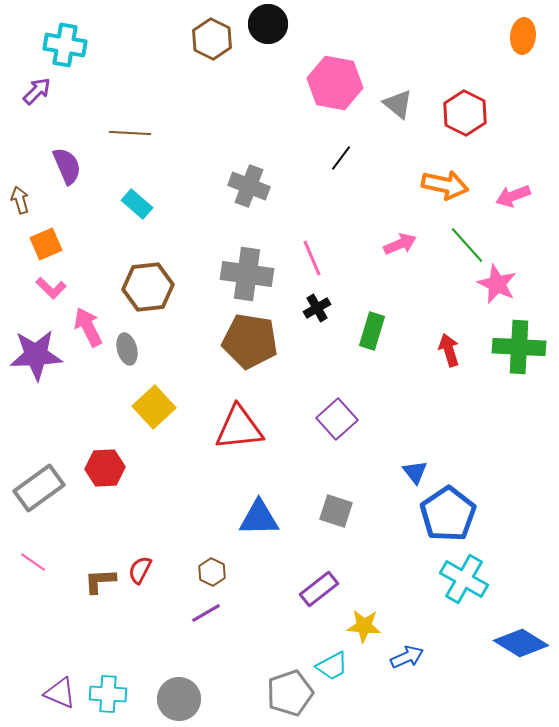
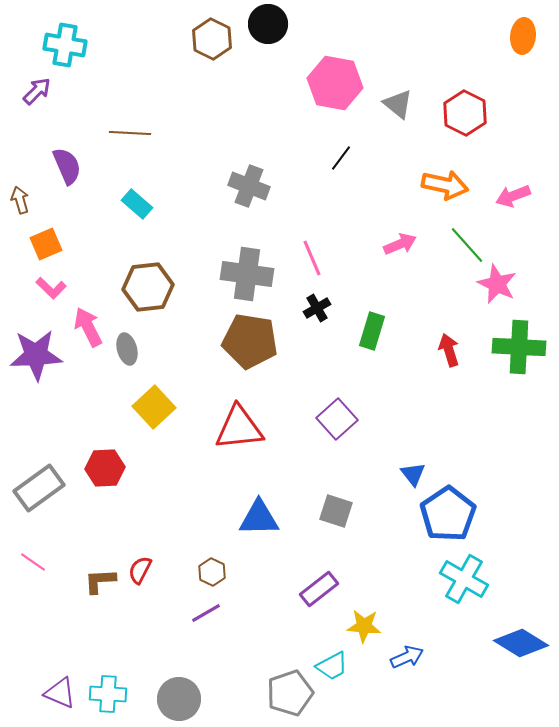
blue triangle at (415, 472): moved 2 px left, 2 px down
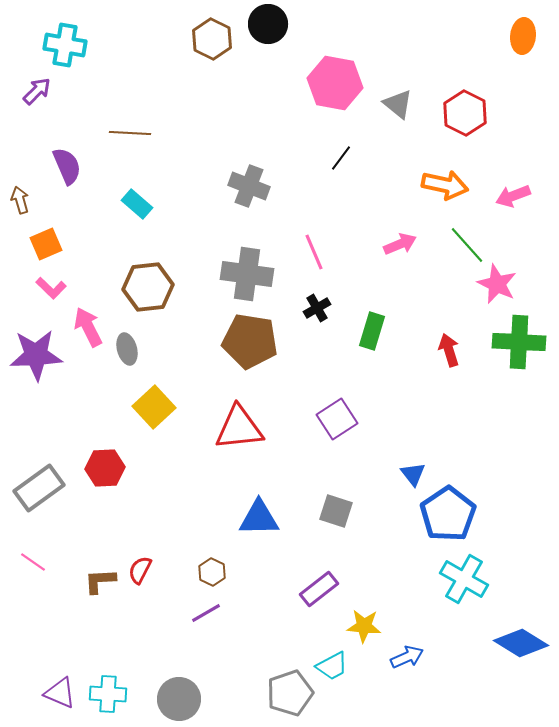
pink line at (312, 258): moved 2 px right, 6 px up
green cross at (519, 347): moved 5 px up
purple square at (337, 419): rotated 9 degrees clockwise
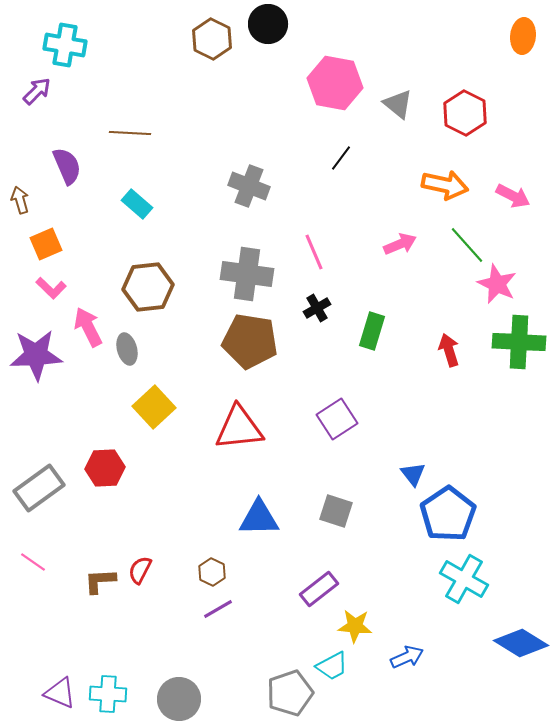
pink arrow at (513, 196): rotated 132 degrees counterclockwise
purple line at (206, 613): moved 12 px right, 4 px up
yellow star at (364, 626): moved 9 px left
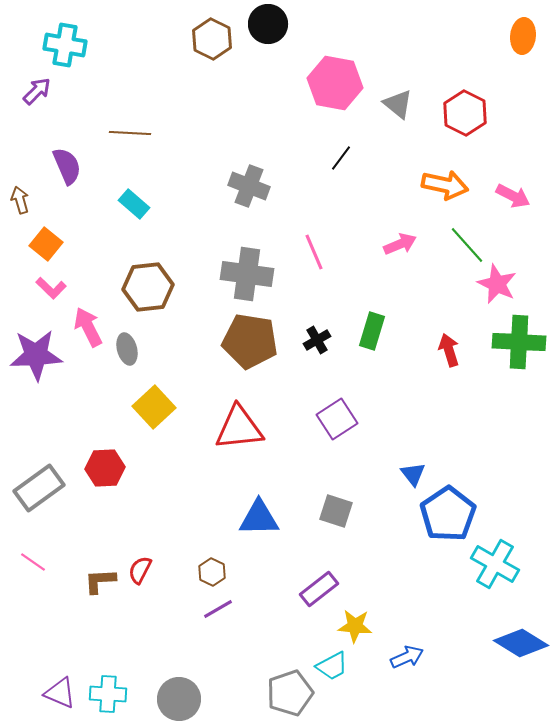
cyan rectangle at (137, 204): moved 3 px left
orange square at (46, 244): rotated 28 degrees counterclockwise
black cross at (317, 308): moved 32 px down
cyan cross at (464, 579): moved 31 px right, 15 px up
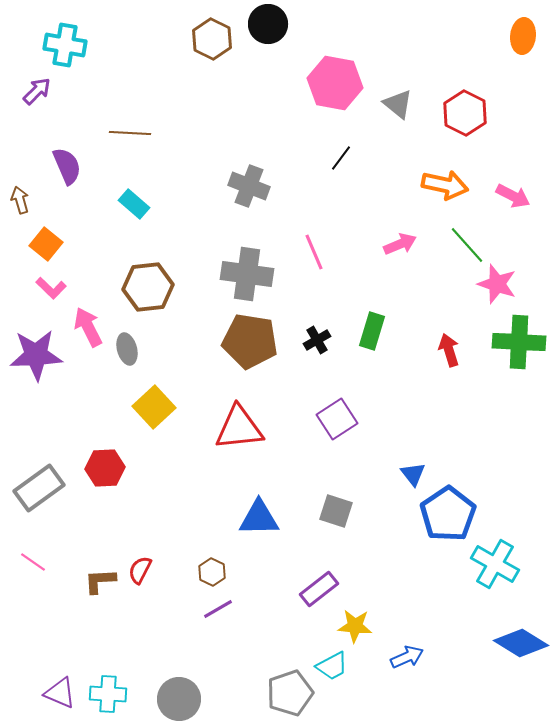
pink star at (497, 284): rotated 6 degrees counterclockwise
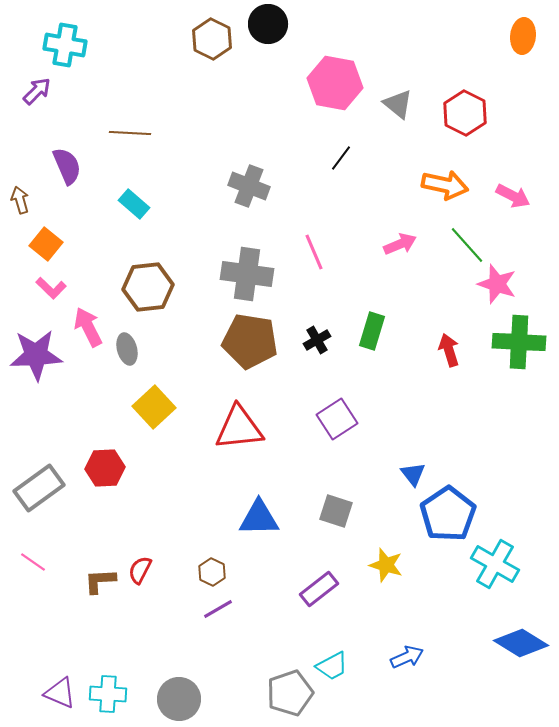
yellow star at (355, 626): moved 31 px right, 61 px up; rotated 12 degrees clockwise
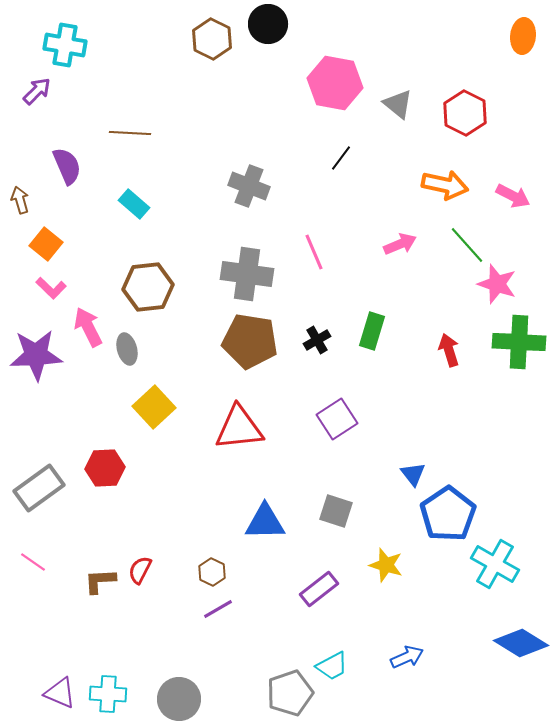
blue triangle at (259, 518): moved 6 px right, 4 px down
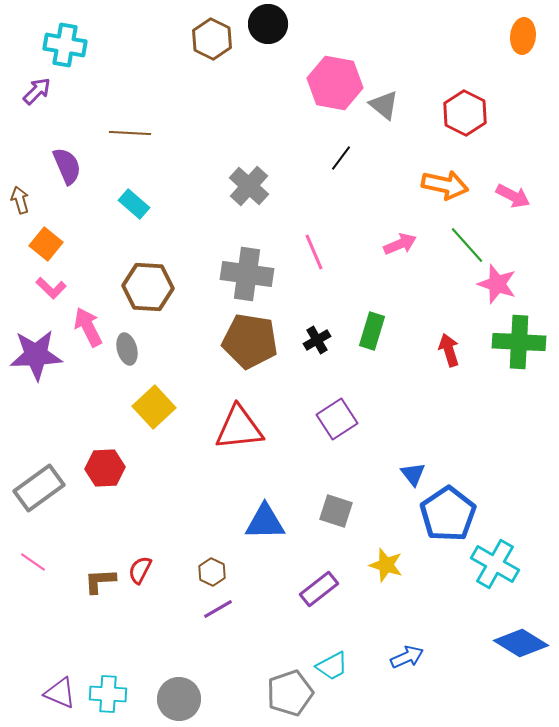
gray triangle at (398, 104): moved 14 px left, 1 px down
gray cross at (249, 186): rotated 21 degrees clockwise
brown hexagon at (148, 287): rotated 9 degrees clockwise
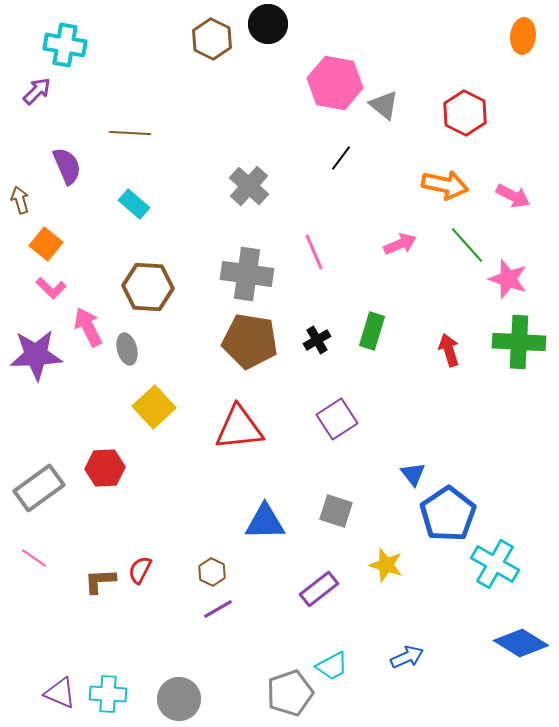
pink star at (497, 284): moved 11 px right, 5 px up
pink line at (33, 562): moved 1 px right, 4 px up
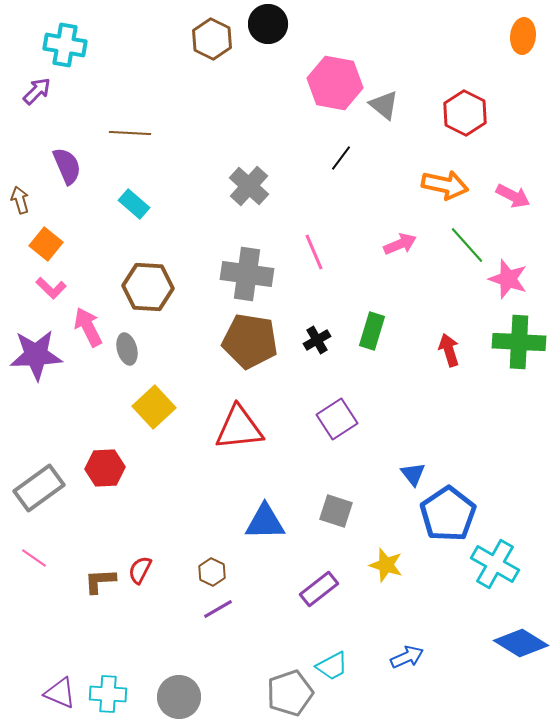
gray circle at (179, 699): moved 2 px up
